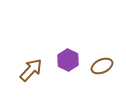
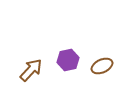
purple hexagon: rotated 20 degrees clockwise
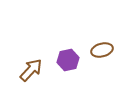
brown ellipse: moved 16 px up; rotated 10 degrees clockwise
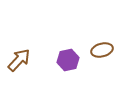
brown arrow: moved 12 px left, 10 px up
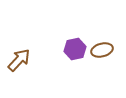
purple hexagon: moved 7 px right, 11 px up
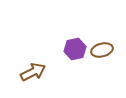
brown arrow: moved 14 px right, 12 px down; rotated 20 degrees clockwise
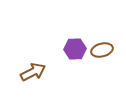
purple hexagon: rotated 10 degrees clockwise
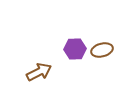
brown arrow: moved 6 px right
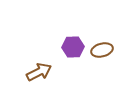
purple hexagon: moved 2 px left, 2 px up
